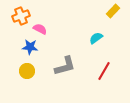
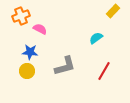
blue star: moved 5 px down
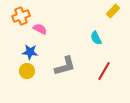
cyan semicircle: rotated 80 degrees counterclockwise
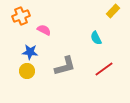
pink semicircle: moved 4 px right, 1 px down
red line: moved 2 px up; rotated 24 degrees clockwise
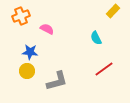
pink semicircle: moved 3 px right, 1 px up
gray L-shape: moved 8 px left, 15 px down
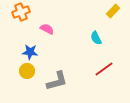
orange cross: moved 4 px up
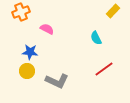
gray L-shape: rotated 40 degrees clockwise
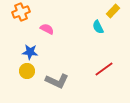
cyan semicircle: moved 2 px right, 11 px up
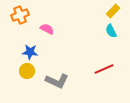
orange cross: moved 1 px left, 3 px down
cyan semicircle: moved 13 px right, 4 px down
red line: rotated 12 degrees clockwise
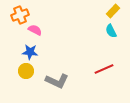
pink semicircle: moved 12 px left, 1 px down
yellow circle: moved 1 px left
